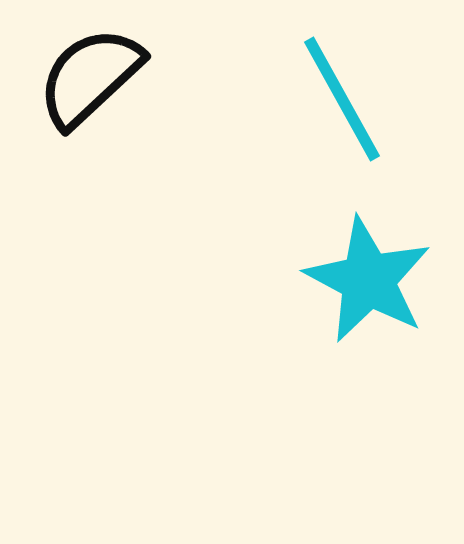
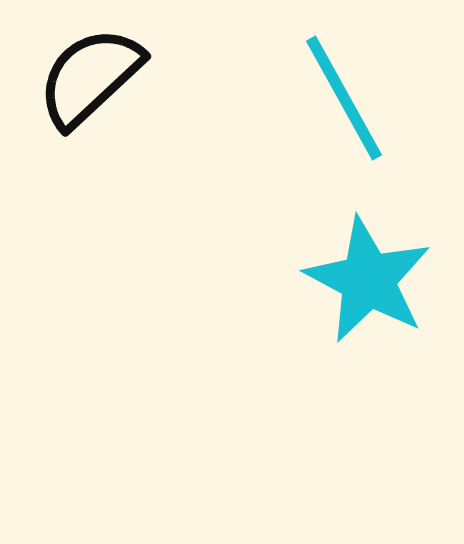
cyan line: moved 2 px right, 1 px up
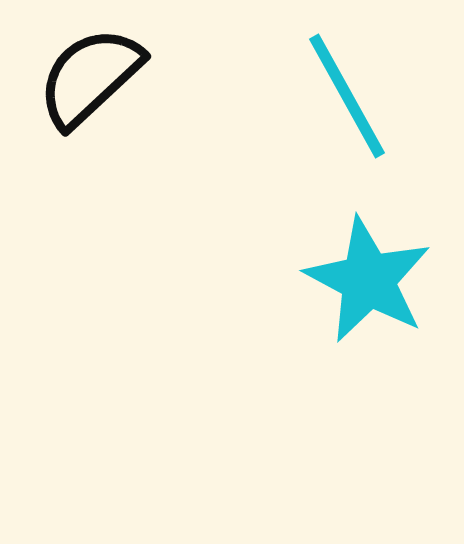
cyan line: moved 3 px right, 2 px up
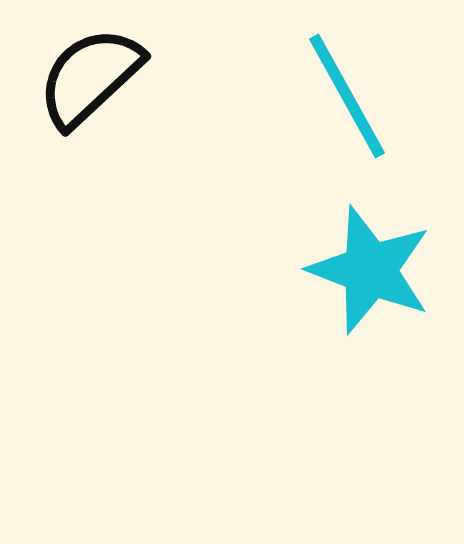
cyan star: moved 2 px right, 10 px up; rotated 7 degrees counterclockwise
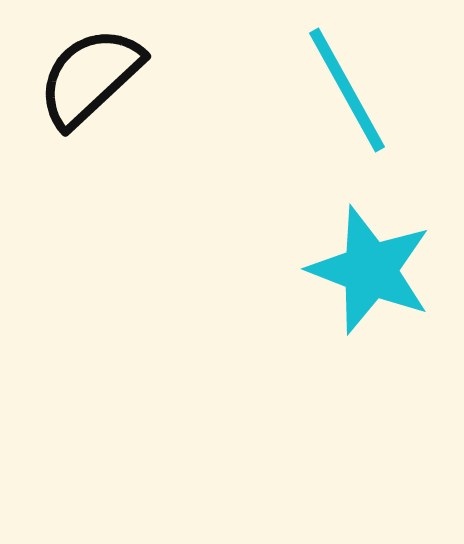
cyan line: moved 6 px up
